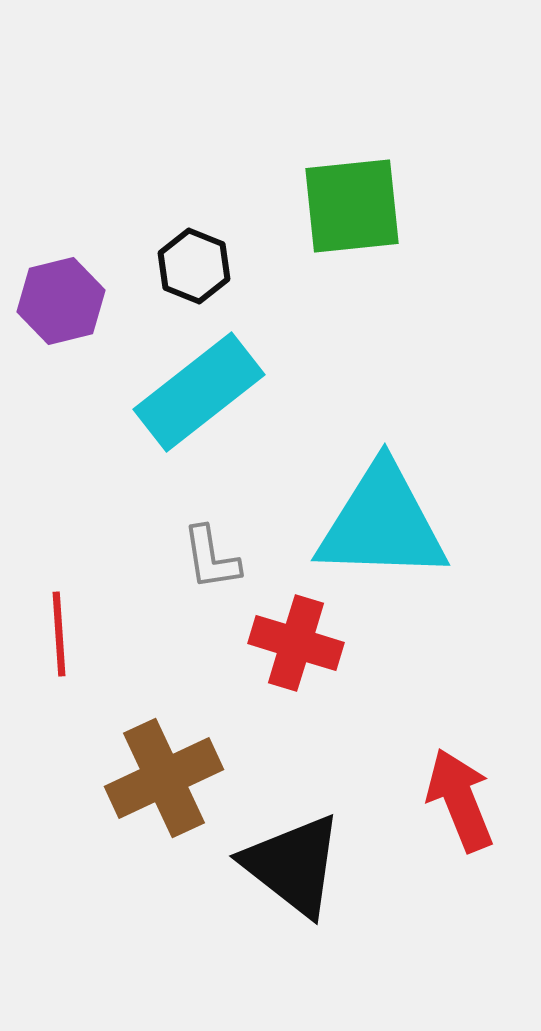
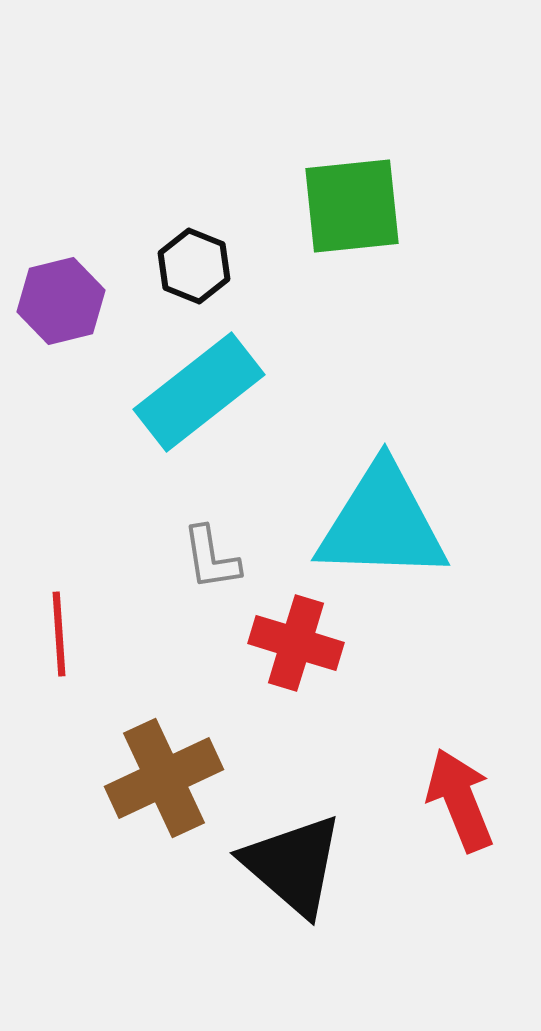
black triangle: rotated 3 degrees clockwise
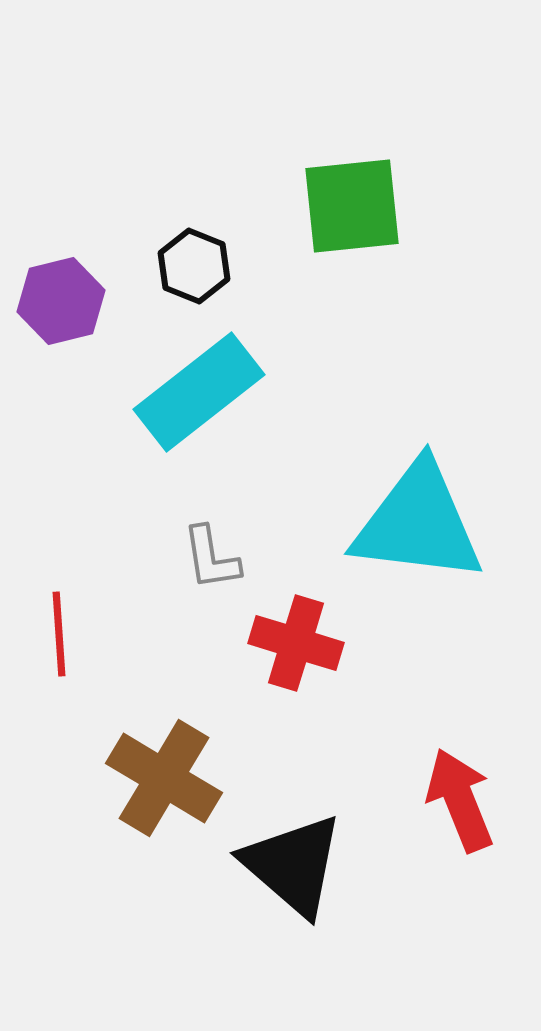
cyan triangle: moved 36 px right; rotated 5 degrees clockwise
brown cross: rotated 34 degrees counterclockwise
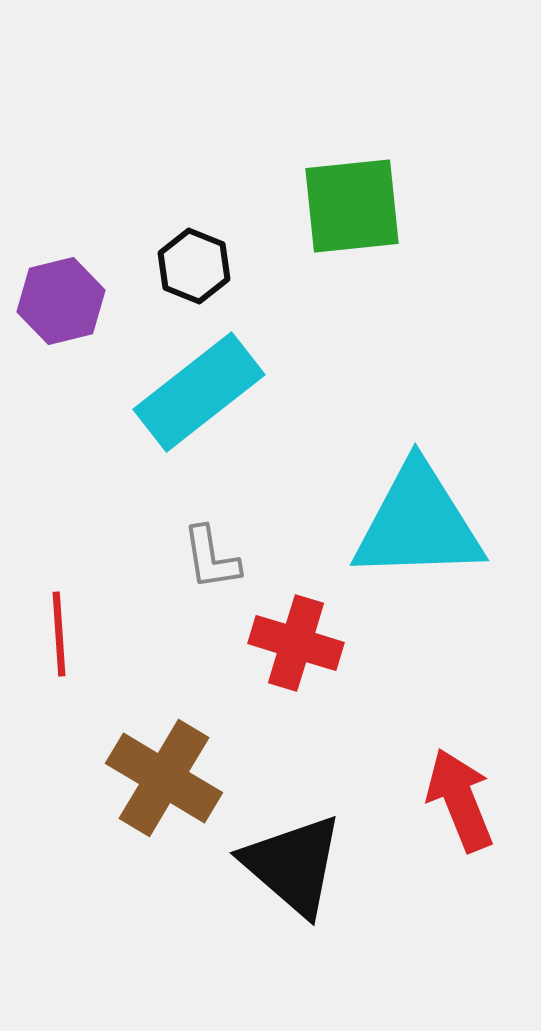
cyan triangle: rotated 9 degrees counterclockwise
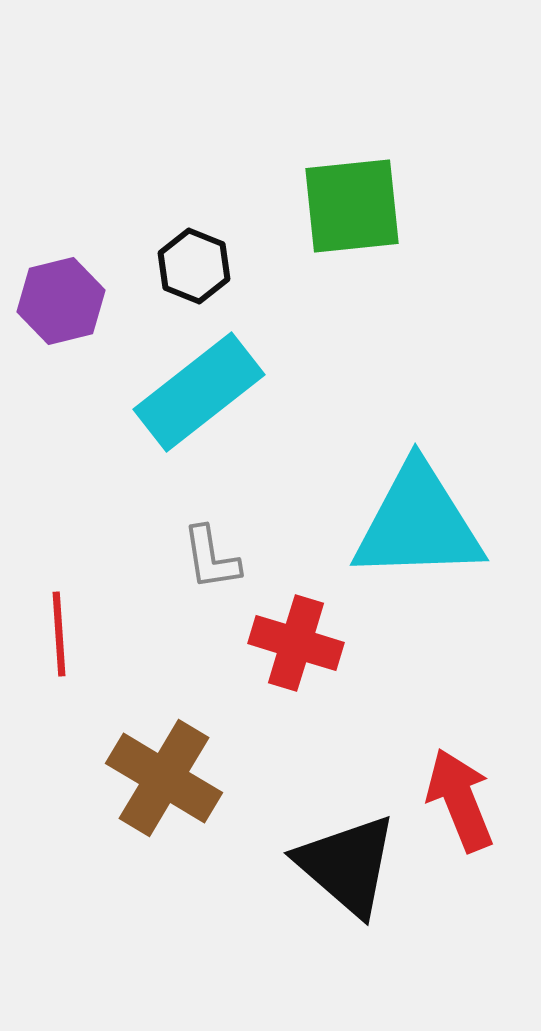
black triangle: moved 54 px right
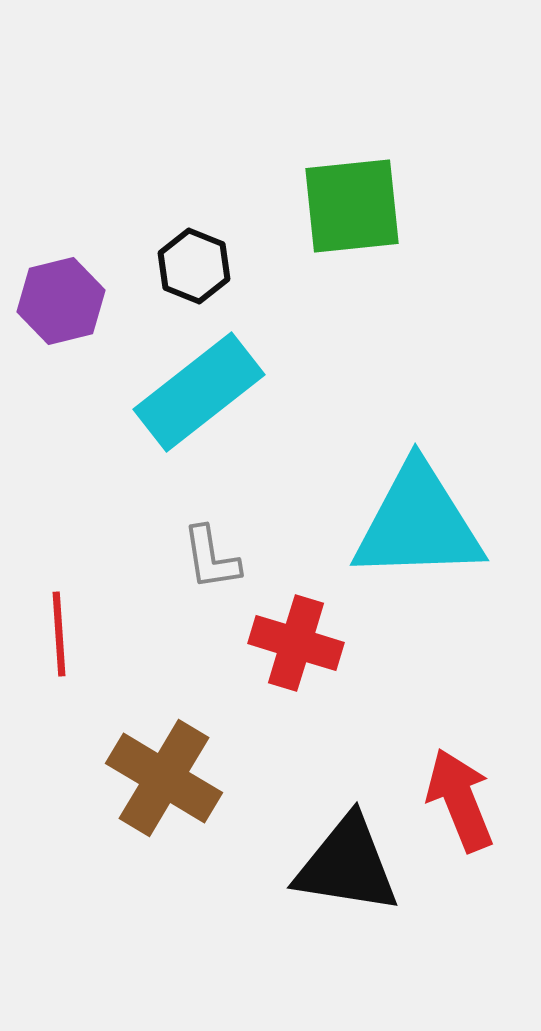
black triangle: rotated 32 degrees counterclockwise
